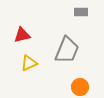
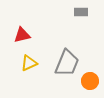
gray trapezoid: moved 13 px down
orange circle: moved 10 px right, 6 px up
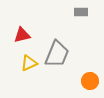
gray trapezoid: moved 10 px left, 9 px up
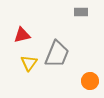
yellow triangle: rotated 30 degrees counterclockwise
